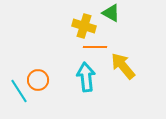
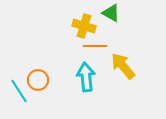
orange line: moved 1 px up
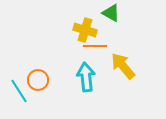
yellow cross: moved 1 px right, 4 px down
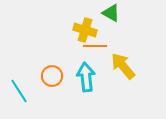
orange circle: moved 14 px right, 4 px up
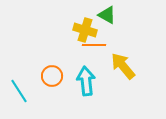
green triangle: moved 4 px left, 2 px down
orange line: moved 1 px left, 1 px up
cyan arrow: moved 4 px down
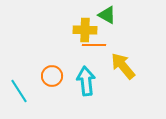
yellow cross: rotated 15 degrees counterclockwise
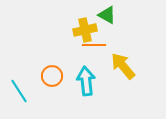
yellow cross: rotated 15 degrees counterclockwise
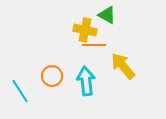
yellow cross: rotated 25 degrees clockwise
cyan line: moved 1 px right
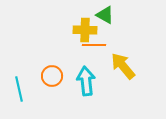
green triangle: moved 2 px left
yellow cross: rotated 10 degrees counterclockwise
cyan line: moved 1 px left, 2 px up; rotated 20 degrees clockwise
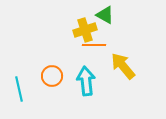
yellow cross: rotated 20 degrees counterclockwise
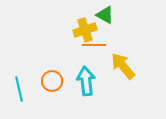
orange circle: moved 5 px down
